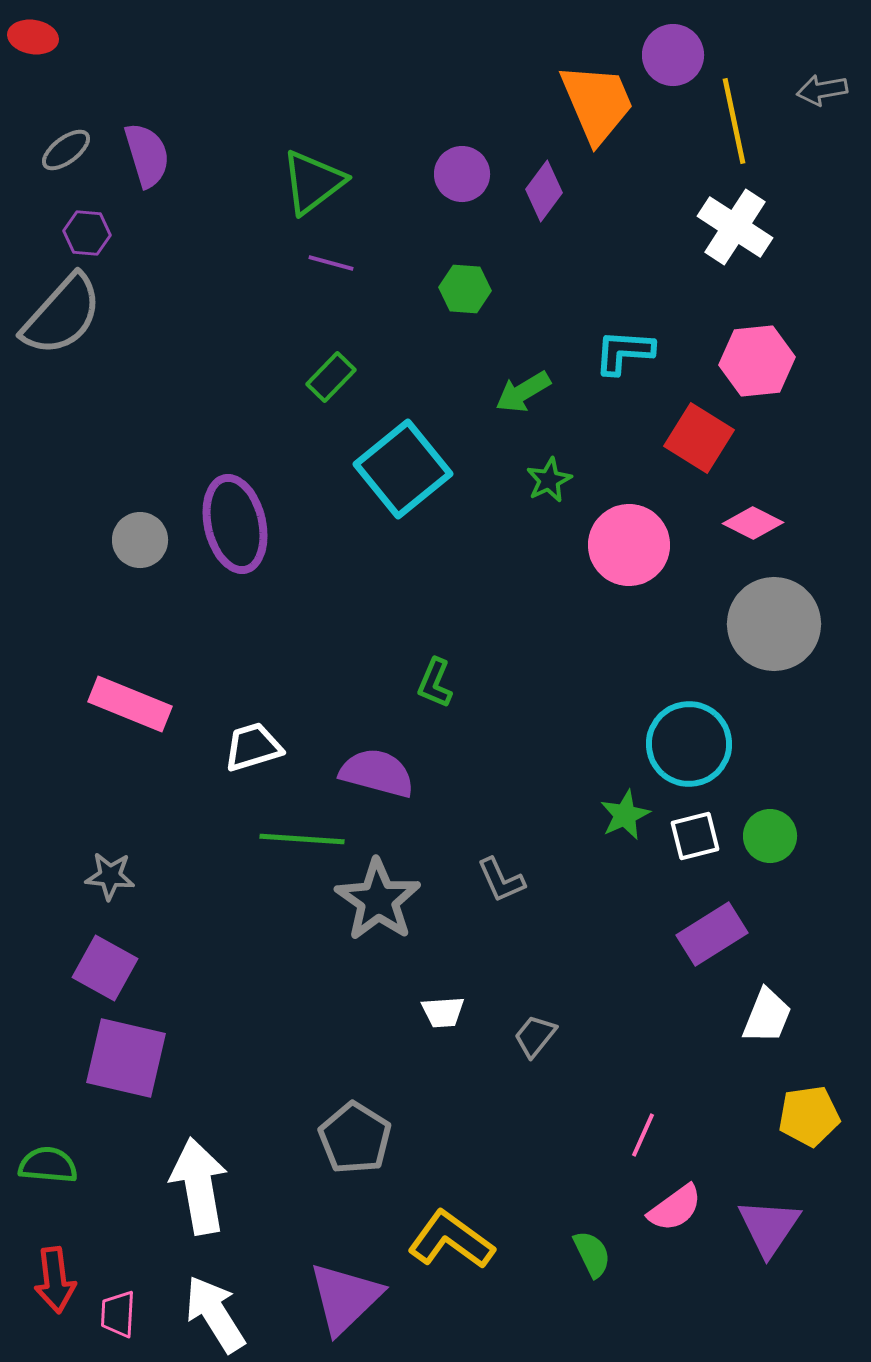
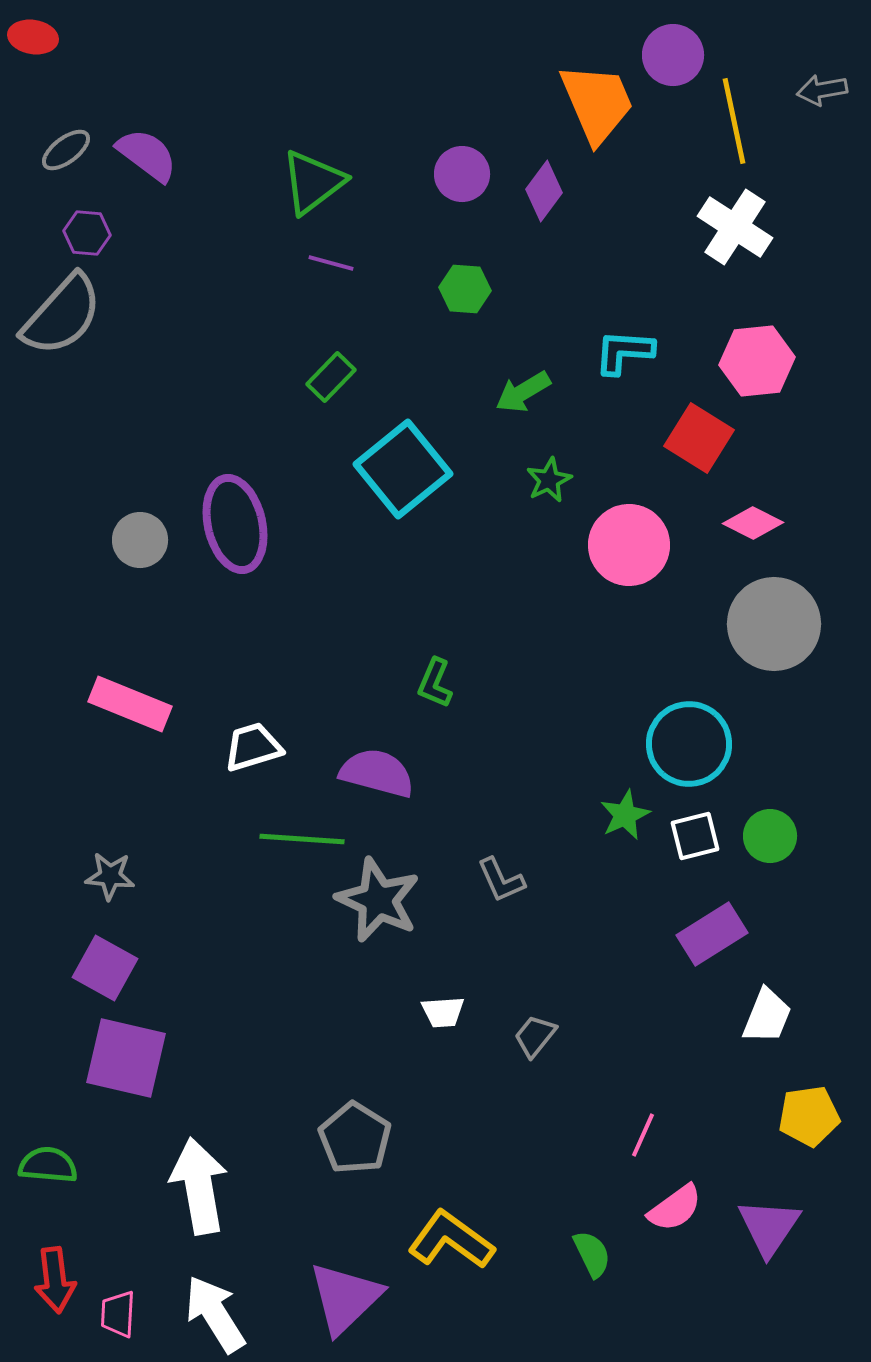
purple semicircle at (147, 155): rotated 36 degrees counterclockwise
gray star at (378, 900): rotated 10 degrees counterclockwise
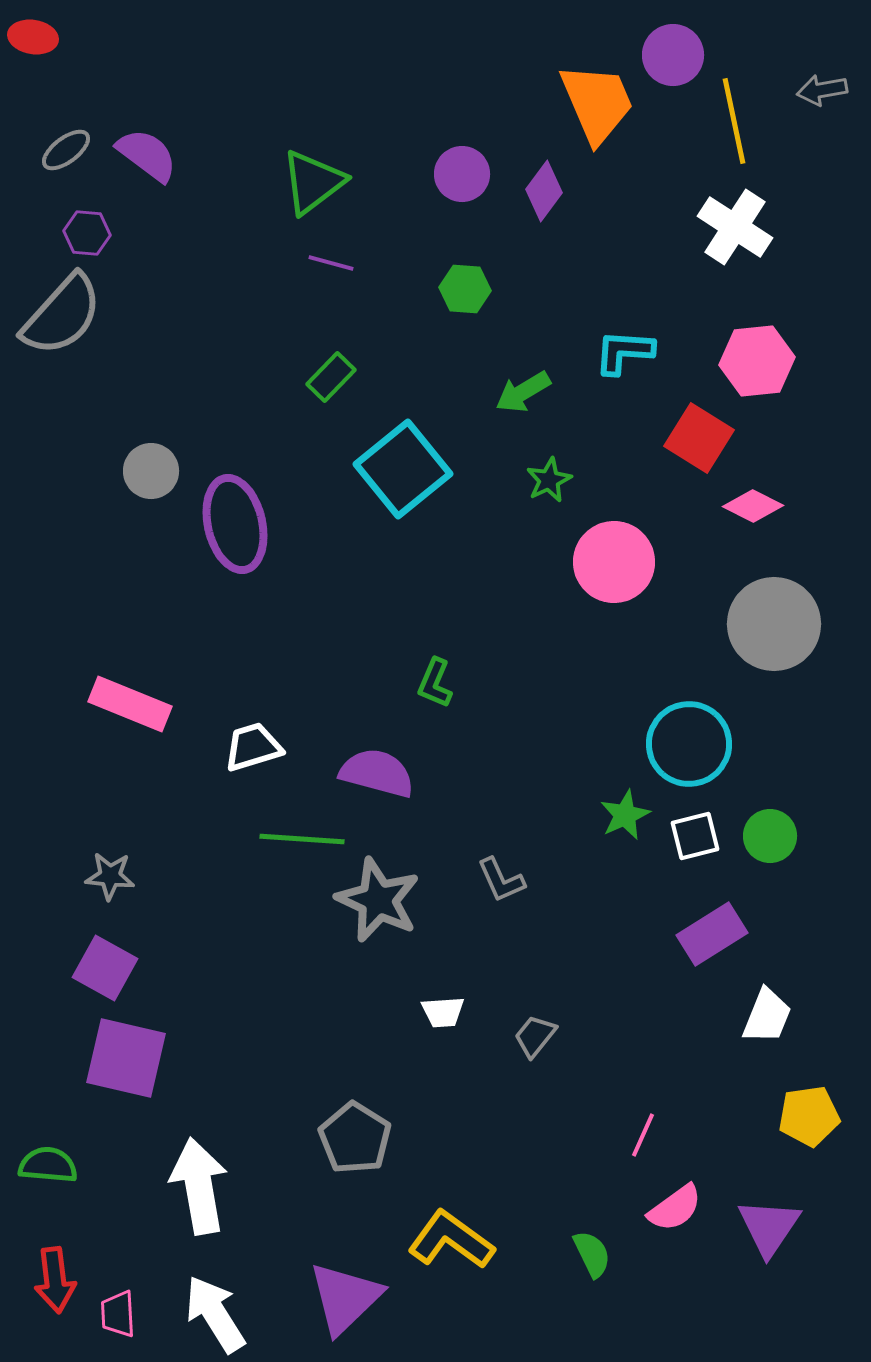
pink diamond at (753, 523): moved 17 px up
gray circle at (140, 540): moved 11 px right, 69 px up
pink circle at (629, 545): moved 15 px left, 17 px down
pink trapezoid at (118, 1314): rotated 6 degrees counterclockwise
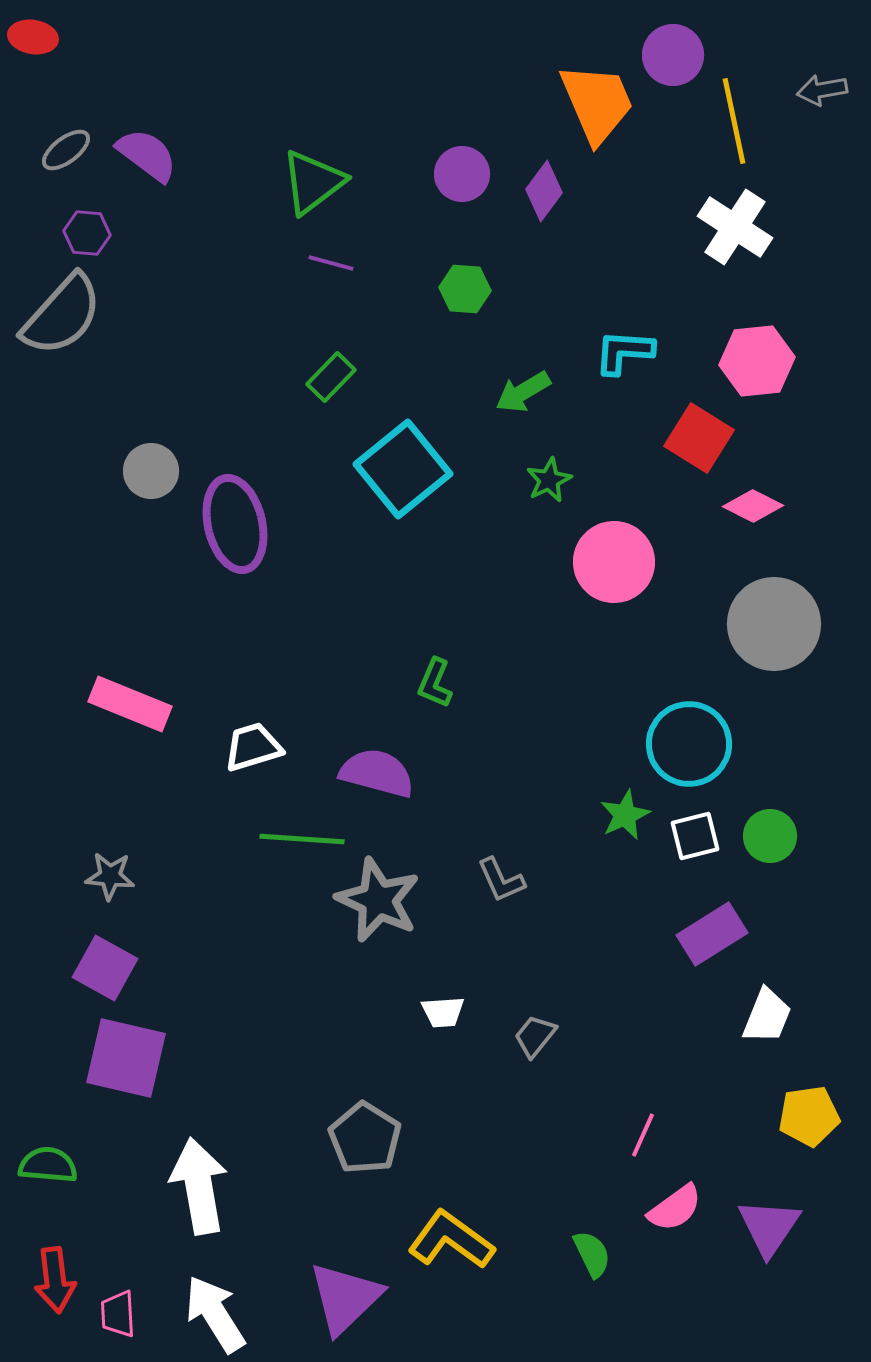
gray pentagon at (355, 1138): moved 10 px right
